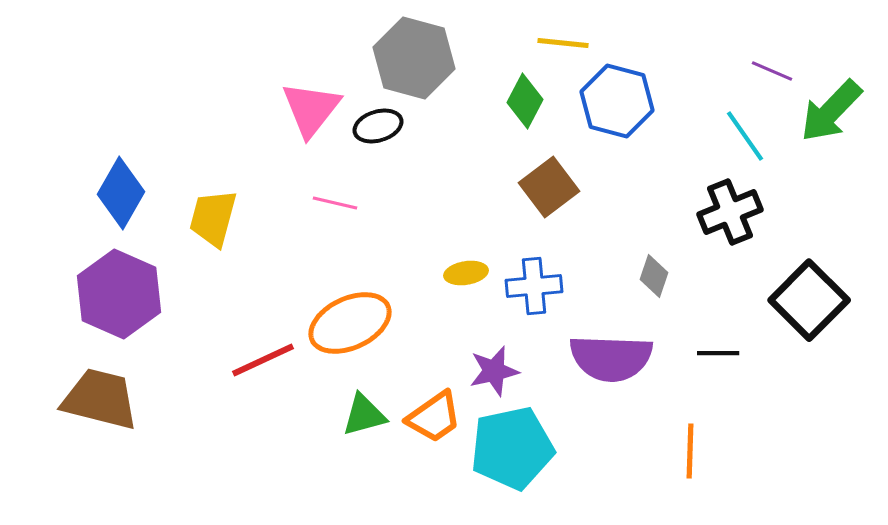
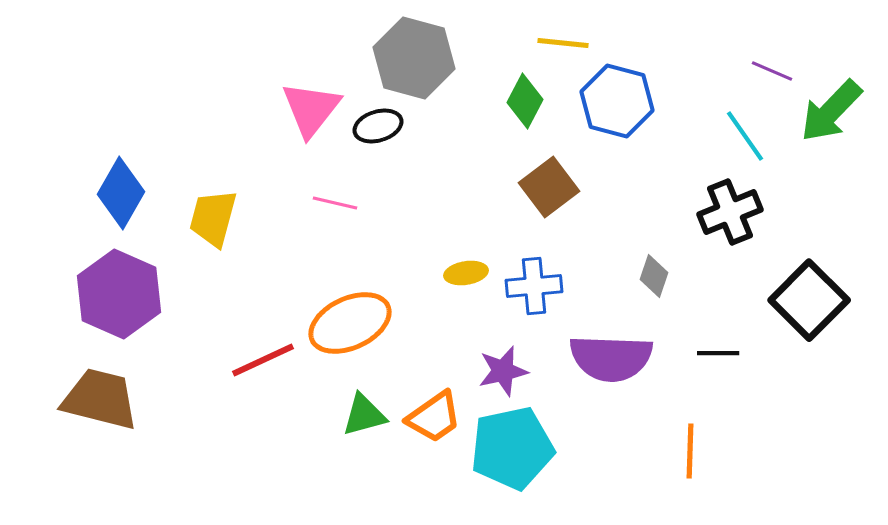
purple star: moved 9 px right
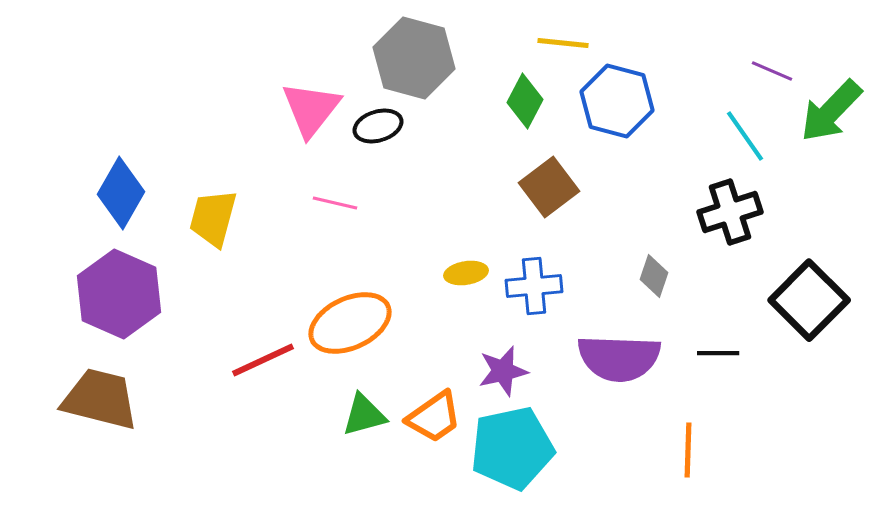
black cross: rotated 4 degrees clockwise
purple semicircle: moved 8 px right
orange line: moved 2 px left, 1 px up
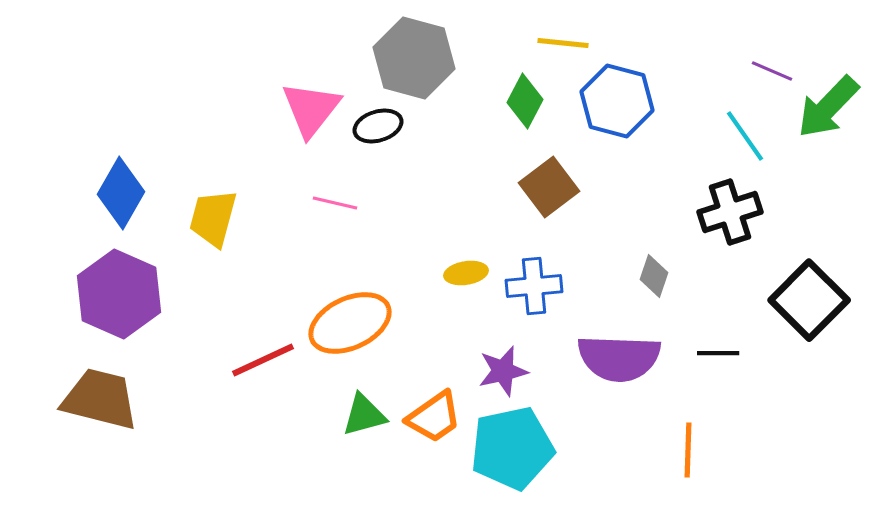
green arrow: moved 3 px left, 4 px up
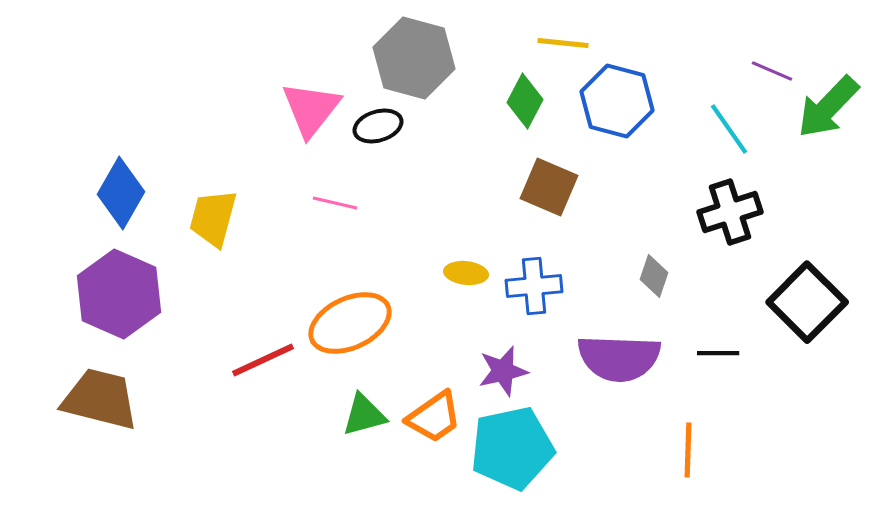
cyan line: moved 16 px left, 7 px up
brown square: rotated 30 degrees counterclockwise
yellow ellipse: rotated 15 degrees clockwise
black square: moved 2 px left, 2 px down
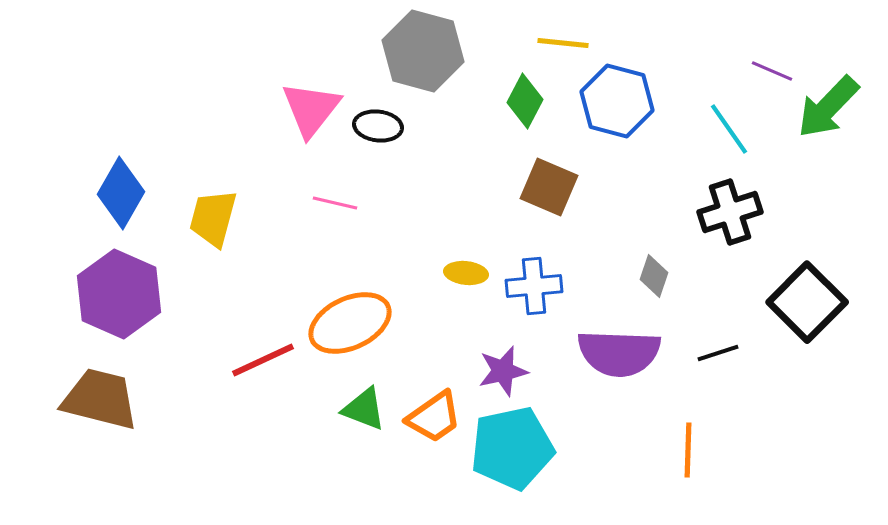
gray hexagon: moved 9 px right, 7 px up
black ellipse: rotated 24 degrees clockwise
black line: rotated 18 degrees counterclockwise
purple semicircle: moved 5 px up
green triangle: moved 6 px up; rotated 36 degrees clockwise
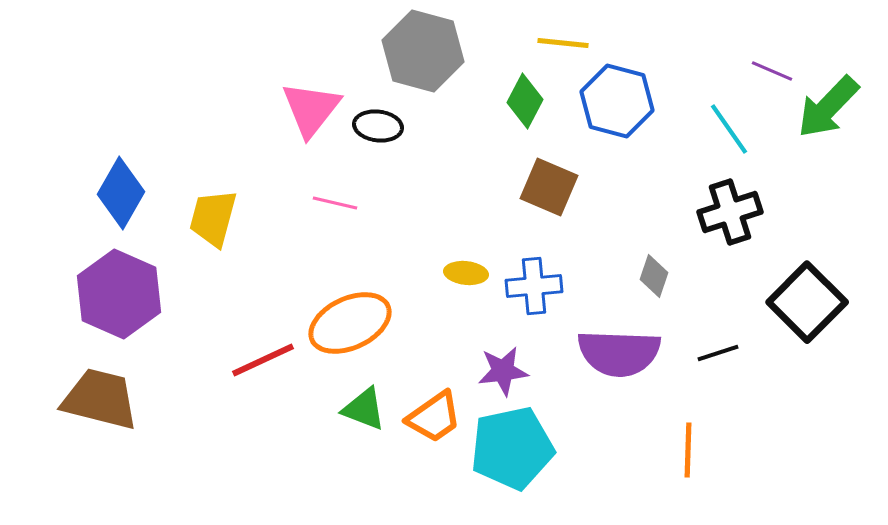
purple star: rotated 6 degrees clockwise
